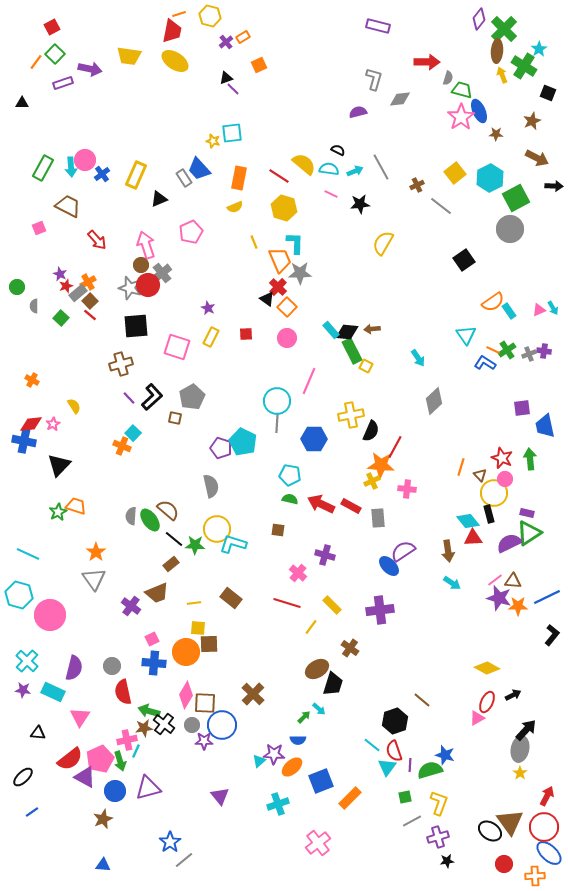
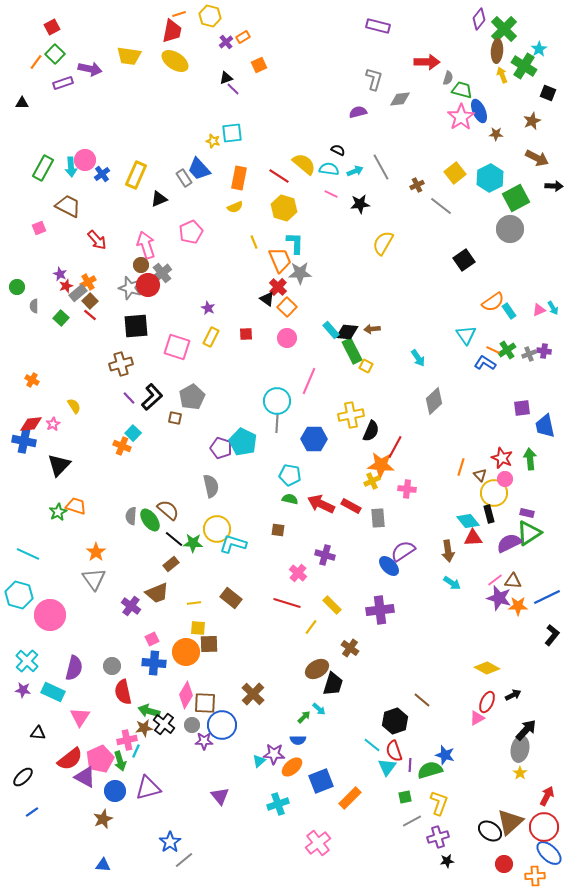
green star at (195, 545): moved 2 px left, 2 px up
brown triangle at (510, 822): rotated 24 degrees clockwise
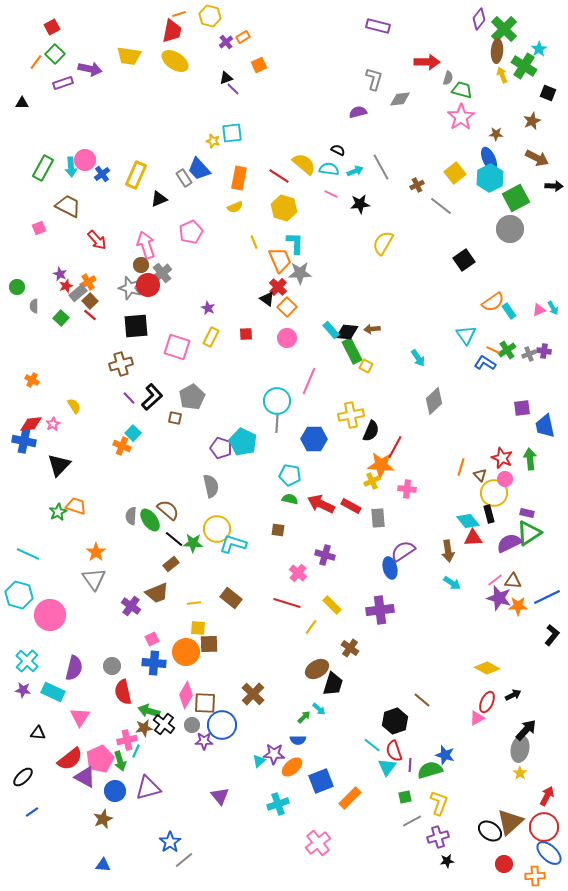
blue ellipse at (479, 111): moved 10 px right, 48 px down
blue ellipse at (389, 566): moved 1 px right, 2 px down; rotated 30 degrees clockwise
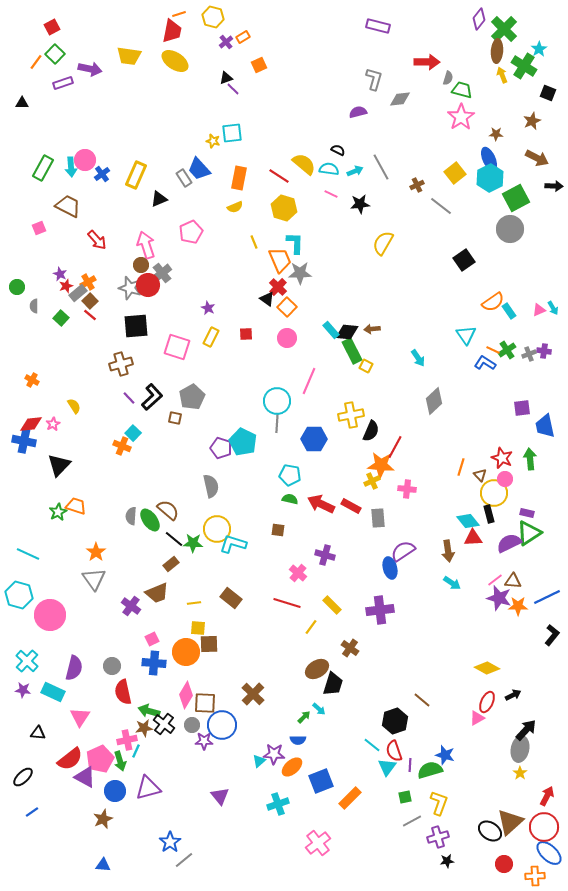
yellow hexagon at (210, 16): moved 3 px right, 1 px down
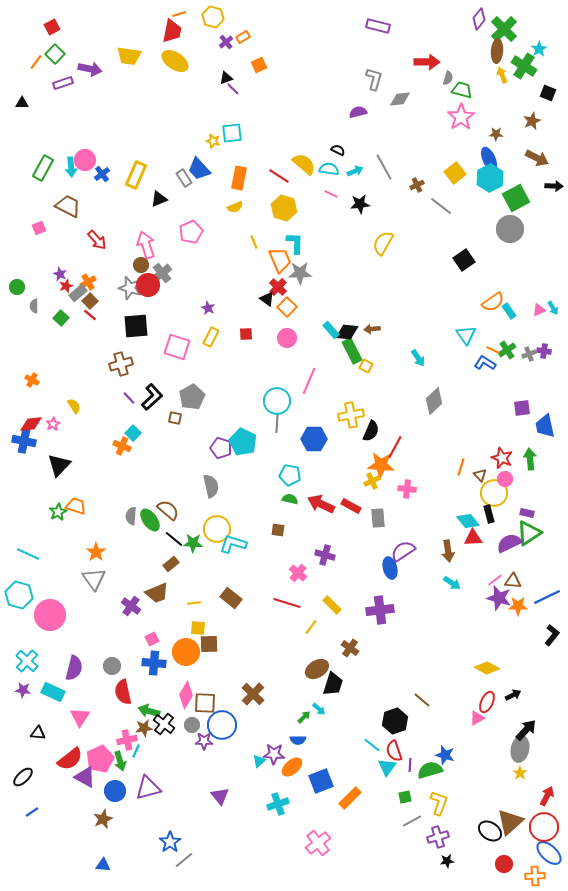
gray line at (381, 167): moved 3 px right
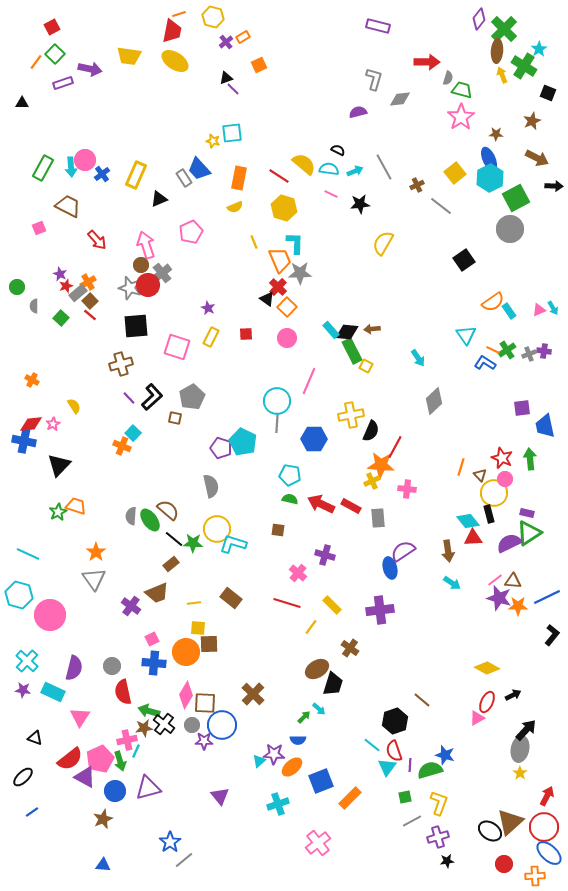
black triangle at (38, 733): moved 3 px left, 5 px down; rotated 14 degrees clockwise
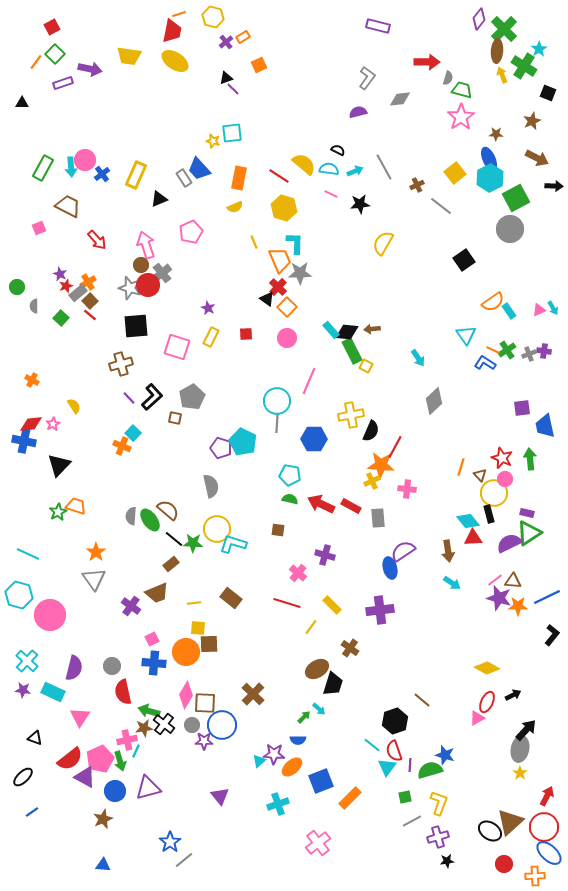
gray L-shape at (374, 79): moved 7 px left, 1 px up; rotated 20 degrees clockwise
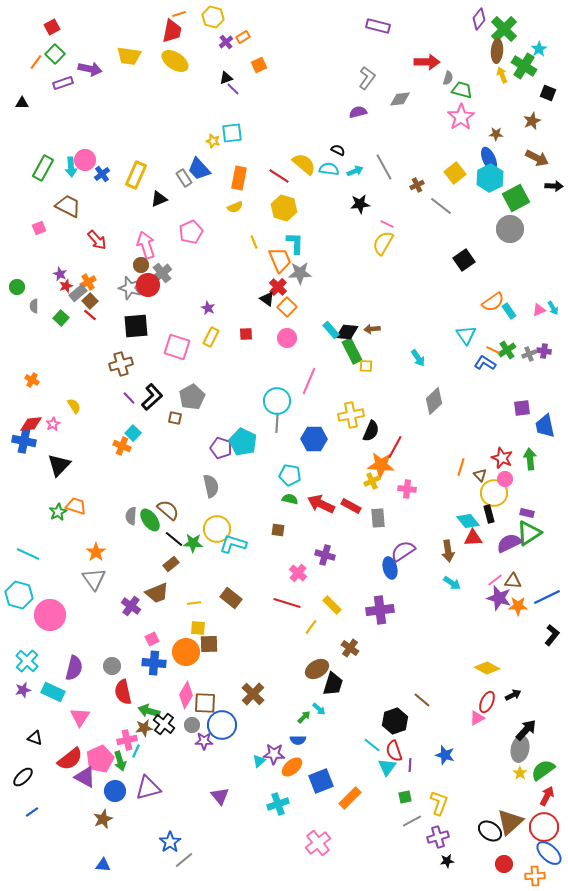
pink line at (331, 194): moved 56 px right, 30 px down
yellow square at (366, 366): rotated 24 degrees counterclockwise
purple star at (23, 690): rotated 21 degrees counterclockwise
green semicircle at (430, 770): moved 113 px right; rotated 20 degrees counterclockwise
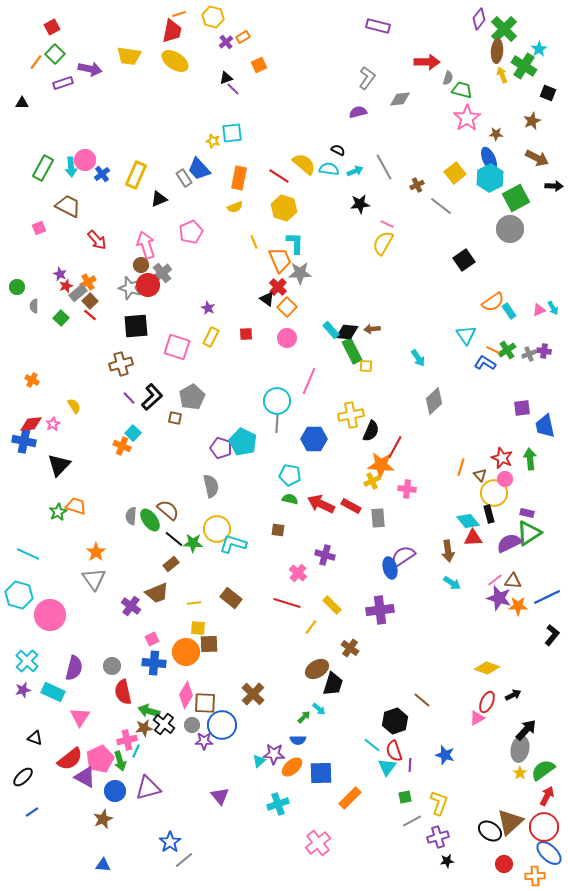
pink star at (461, 117): moved 6 px right, 1 px down
purple semicircle at (403, 551): moved 5 px down
yellow diamond at (487, 668): rotated 10 degrees counterclockwise
blue square at (321, 781): moved 8 px up; rotated 20 degrees clockwise
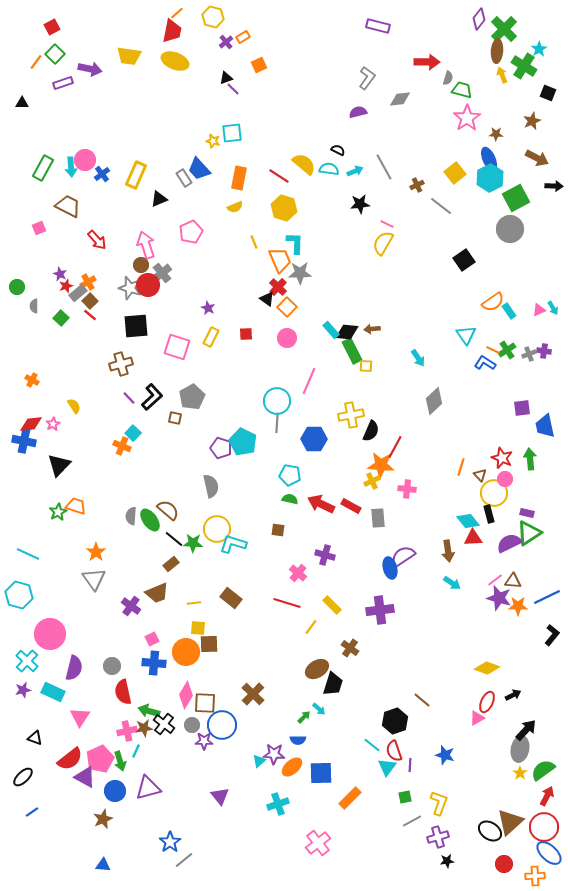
orange line at (179, 14): moved 2 px left, 1 px up; rotated 24 degrees counterclockwise
yellow ellipse at (175, 61): rotated 12 degrees counterclockwise
pink circle at (50, 615): moved 19 px down
pink cross at (127, 740): moved 9 px up
